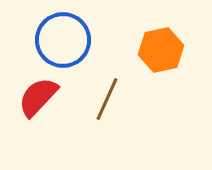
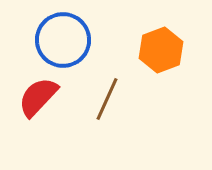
orange hexagon: rotated 9 degrees counterclockwise
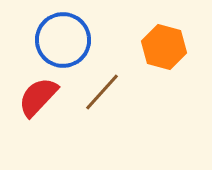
orange hexagon: moved 3 px right, 3 px up; rotated 24 degrees counterclockwise
brown line: moved 5 px left, 7 px up; rotated 18 degrees clockwise
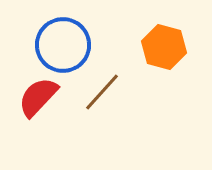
blue circle: moved 5 px down
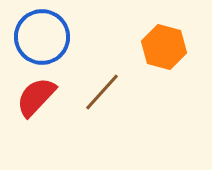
blue circle: moved 21 px left, 8 px up
red semicircle: moved 2 px left
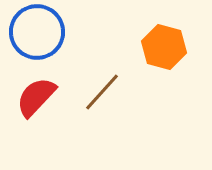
blue circle: moved 5 px left, 5 px up
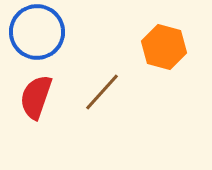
red semicircle: rotated 24 degrees counterclockwise
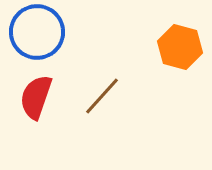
orange hexagon: moved 16 px right
brown line: moved 4 px down
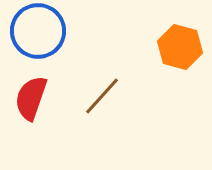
blue circle: moved 1 px right, 1 px up
red semicircle: moved 5 px left, 1 px down
